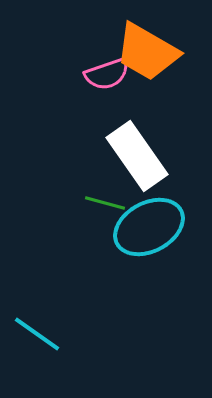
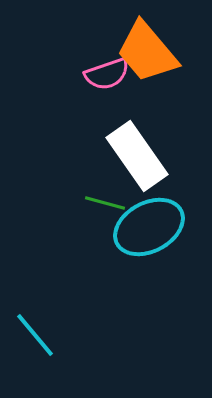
orange trapezoid: rotated 20 degrees clockwise
cyan line: moved 2 px left, 1 px down; rotated 15 degrees clockwise
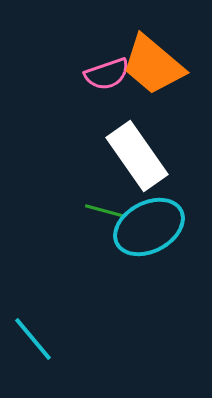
orange trapezoid: moved 6 px right, 13 px down; rotated 10 degrees counterclockwise
green line: moved 8 px down
cyan line: moved 2 px left, 4 px down
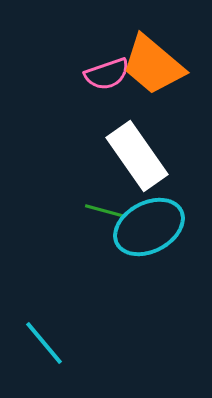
cyan line: moved 11 px right, 4 px down
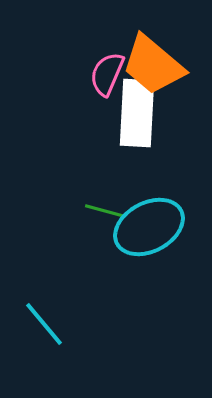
pink semicircle: rotated 132 degrees clockwise
white rectangle: moved 43 px up; rotated 38 degrees clockwise
cyan line: moved 19 px up
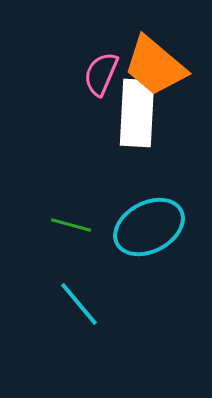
orange trapezoid: moved 2 px right, 1 px down
pink semicircle: moved 6 px left
green line: moved 34 px left, 14 px down
cyan line: moved 35 px right, 20 px up
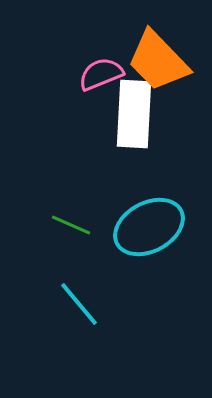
orange trapezoid: moved 3 px right, 5 px up; rotated 6 degrees clockwise
pink semicircle: rotated 45 degrees clockwise
white rectangle: moved 3 px left, 1 px down
green line: rotated 9 degrees clockwise
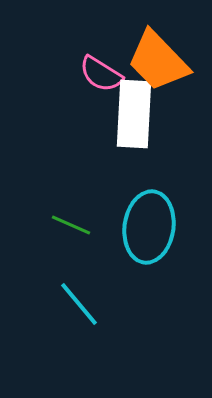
pink semicircle: rotated 126 degrees counterclockwise
cyan ellipse: rotated 54 degrees counterclockwise
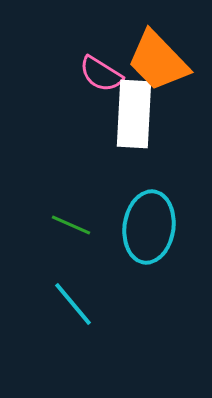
cyan line: moved 6 px left
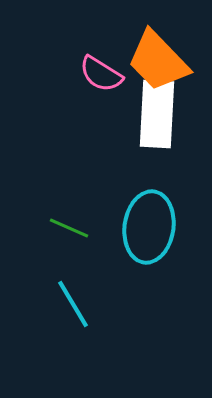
white rectangle: moved 23 px right
green line: moved 2 px left, 3 px down
cyan line: rotated 9 degrees clockwise
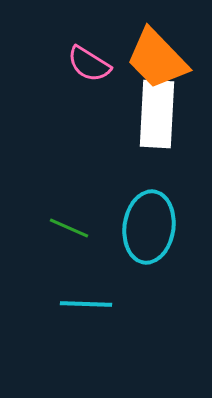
orange trapezoid: moved 1 px left, 2 px up
pink semicircle: moved 12 px left, 10 px up
cyan line: moved 13 px right; rotated 57 degrees counterclockwise
